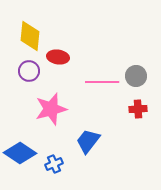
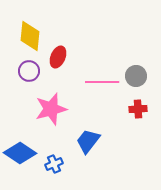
red ellipse: rotated 75 degrees counterclockwise
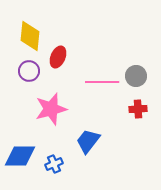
blue diamond: moved 3 px down; rotated 32 degrees counterclockwise
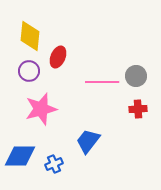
pink star: moved 10 px left
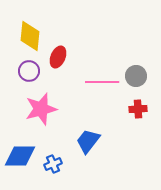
blue cross: moved 1 px left
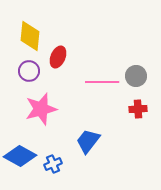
blue diamond: rotated 28 degrees clockwise
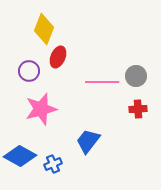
yellow diamond: moved 14 px right, 7 px up; rotated 16 degrees clockwise
